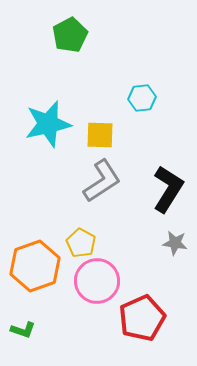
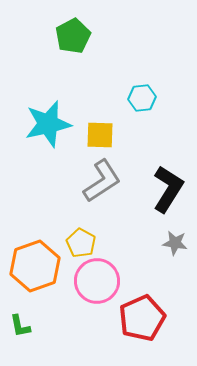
green pentagon: moved 3 px right, 1 px down
green L-shape: moved 3 px left, 4 px up; rotated 60 degrees clockwise
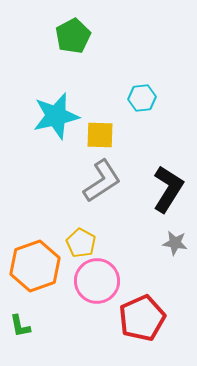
cyan star: moved 8 px right, 8 px up
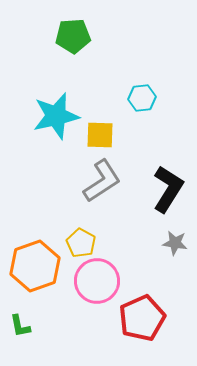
green pentagon: rotated 24 degrees clockwise
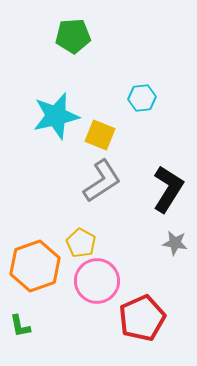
yellow square: rotated 20 degrees clockwise
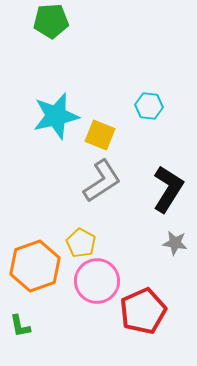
green pentagon: moved 22 px left, 15 px up
cyan hexagon: moved 7 px right, 8 px down; rotated 12 degrees clockwise
red pentagon: moved 1 px right, 7 px up
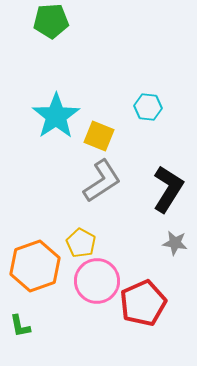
cyan hexagon: moved 1 px left, 1 px down
cyan star: rotated 21 degrees counterclockwise
yellow square: moved 1 px left, 1 px down
red pentagon: moved 8 px up
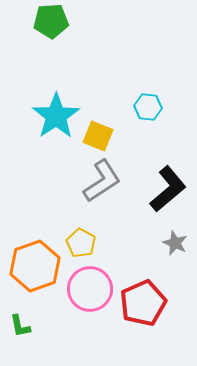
yellow square: moved 1 px left
black L-shape: rotated 18 degrees clockwise
gray star: rotated 15 degrees clockwise
pink circle: moved 7 px left, 8 px down
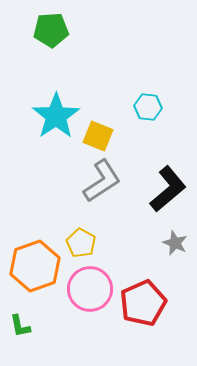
green pentagon: moved 9 px down
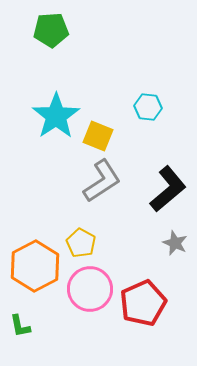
orange hexagon: rotated 9 degrees counterclockwise
